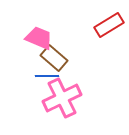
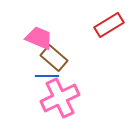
pink cross: moved 2 px left
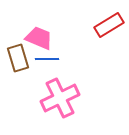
brown rectangle: moved 36 px left; rotated 32 degrees clockwise
blue line: moved 17 px up
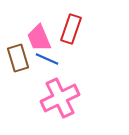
red rectangle: moved 38 px left, 4 px down; rotated 40 degrees counterclockwise
pink trapezoid: rotated 136 degrees counterclockwise
blue line: rotated 25 degrees clockwise
